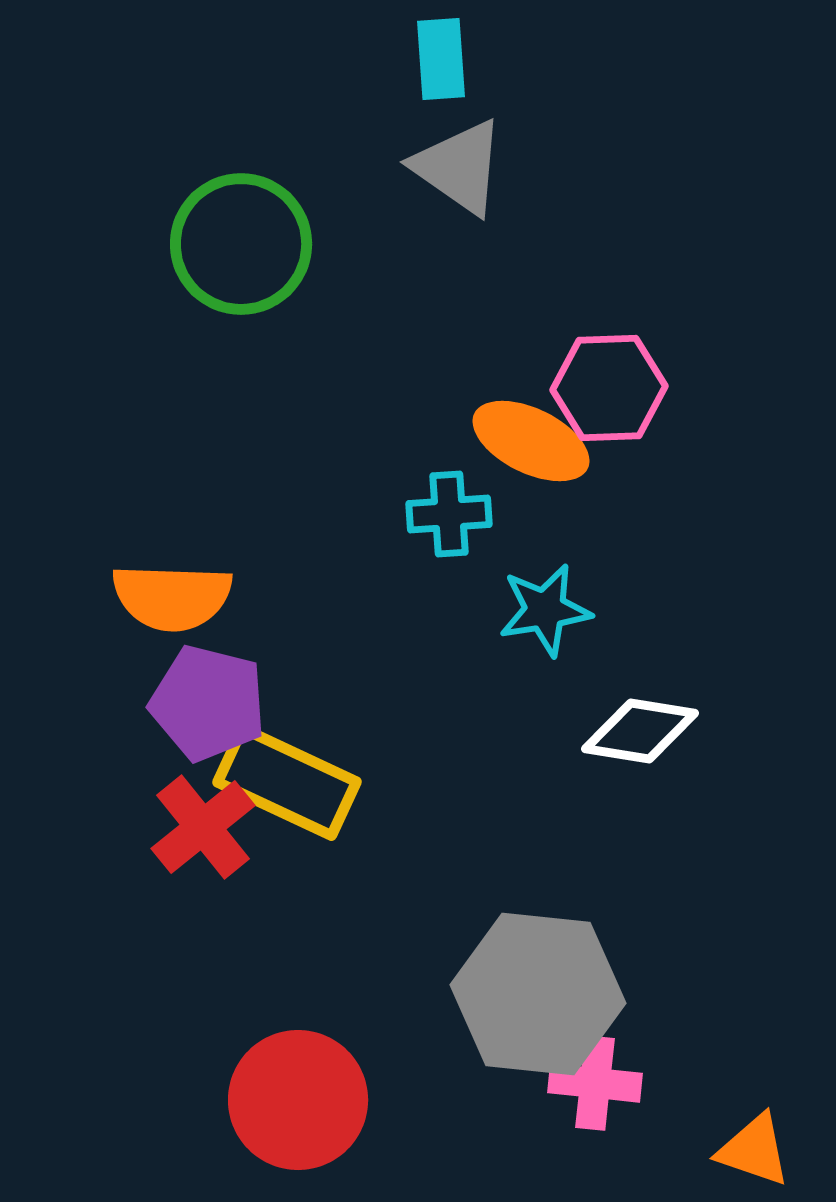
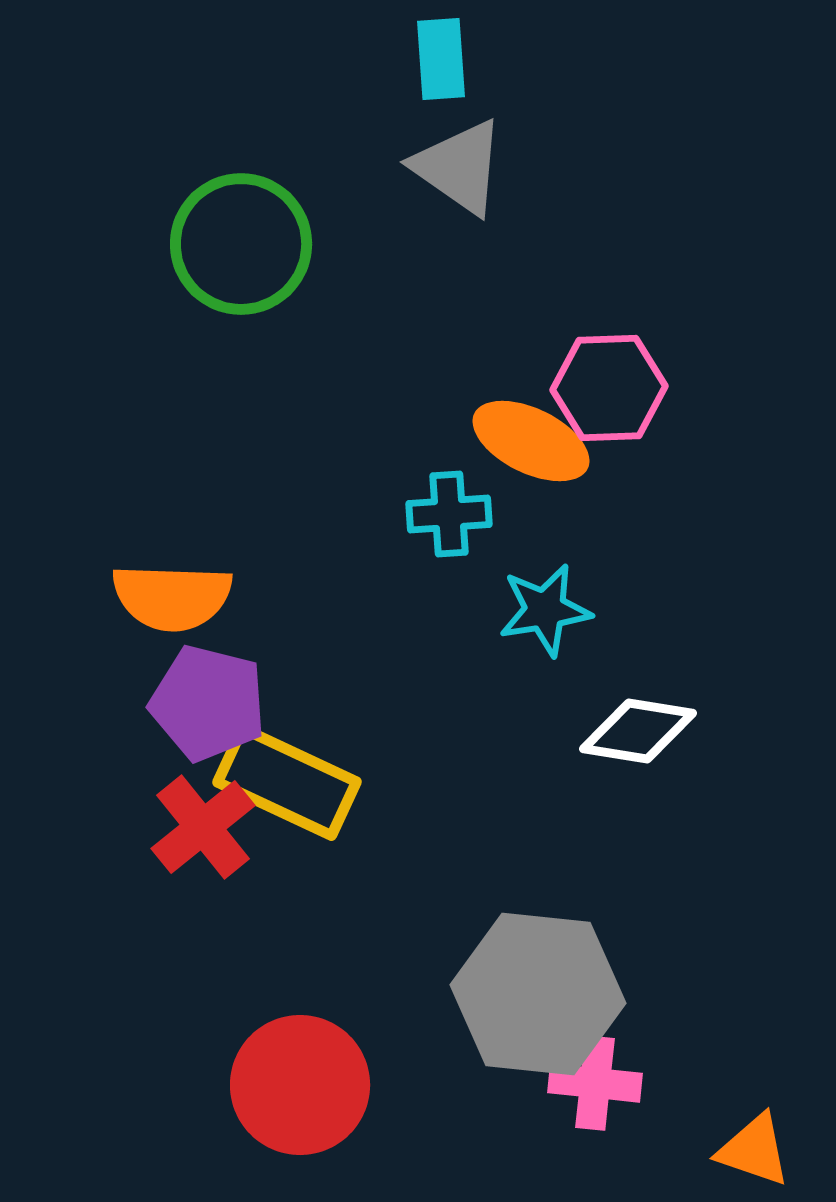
white diamond: moved 2 px left
red circle: moved 2 px right, 15 px up
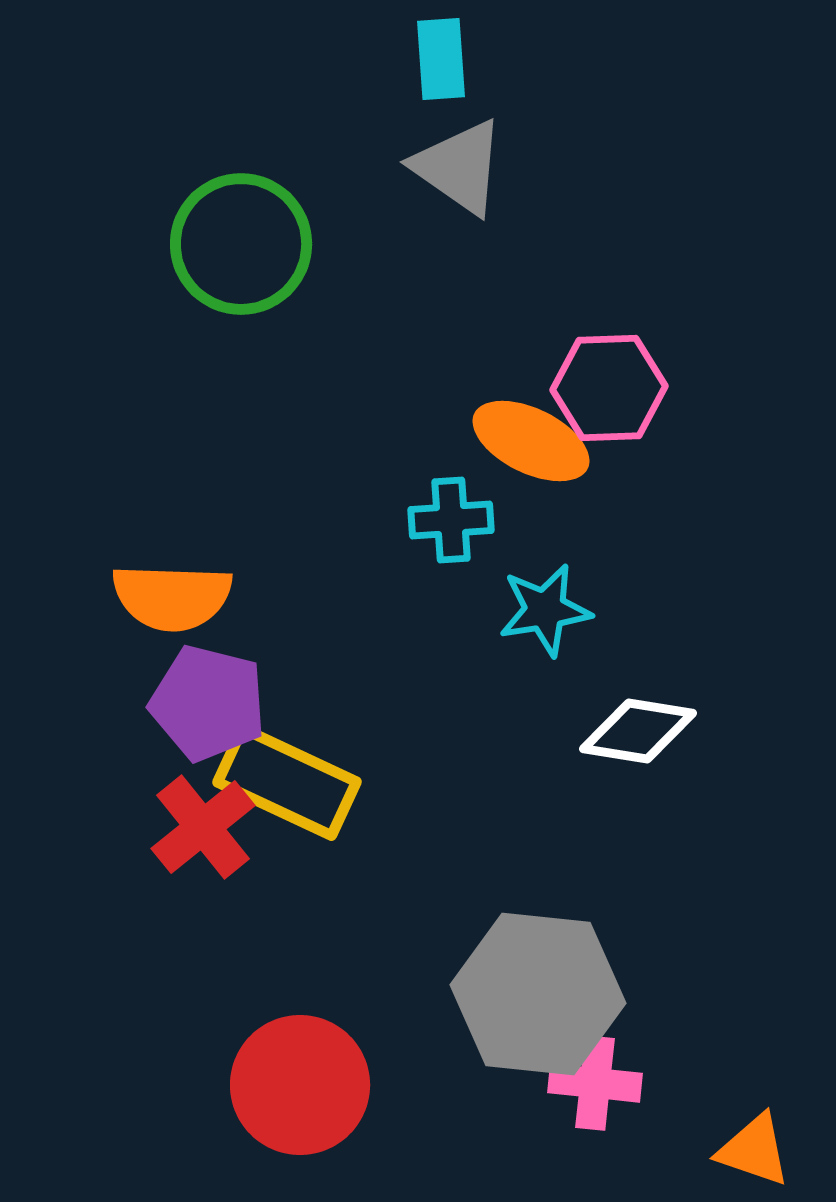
cyan cross: moved 2 px right, 6 px down
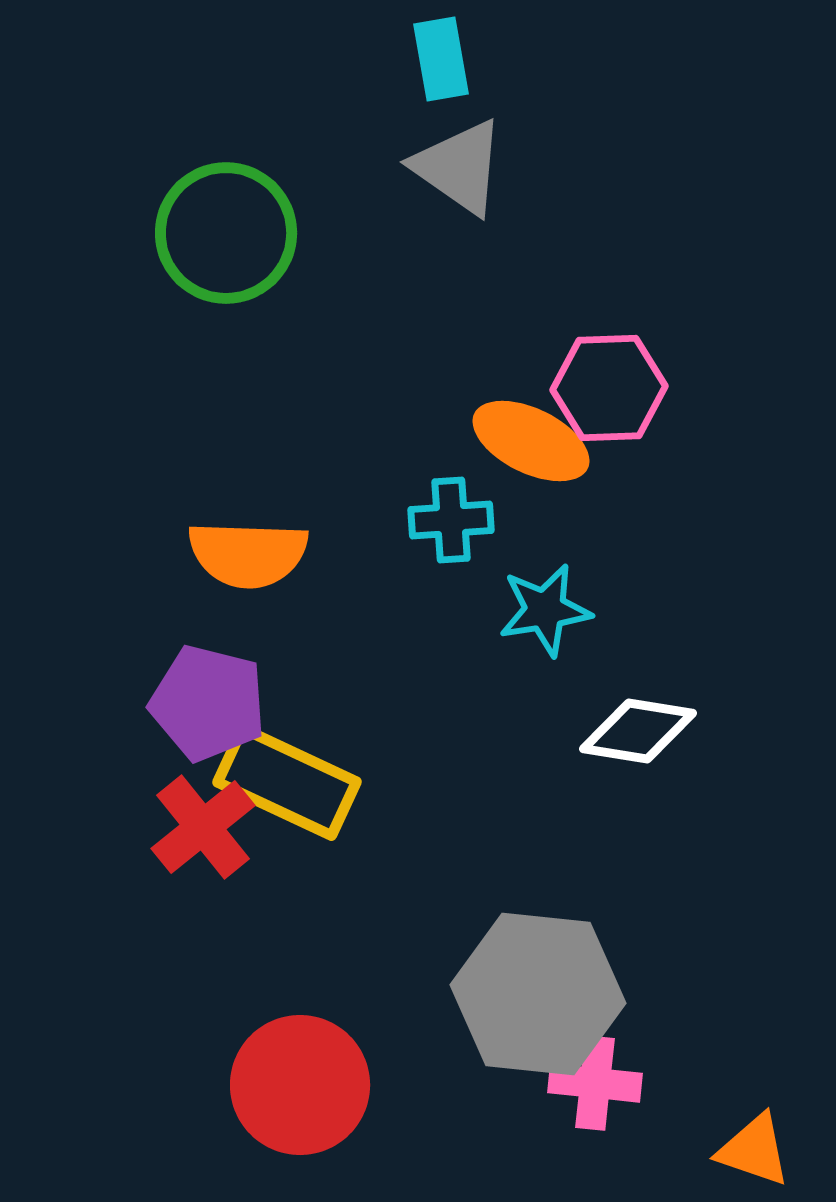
cyan rectangle: rotated 6 degrees counterclockwise
green circle: moved 15 px left, 11 px up
orange semicircle: moved 76 px right, 43 px up
